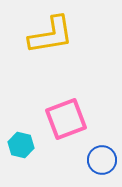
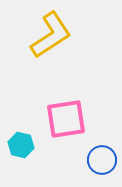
yellow L-shape: rotated 24 degrees counterclockwise
pink square: rotated 12 degrees clockwise
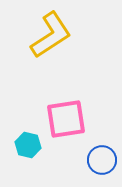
cyan hexagon: moved 7 px right
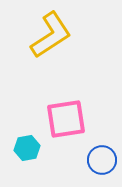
cyan hexagon: moved 1 px left, 3 px down; rotated 25 degrees counterclockwise
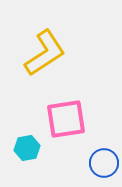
yellow L-shape: moved 6 px left, 18 px down
blue circle: moved 2 px right, 3 px down
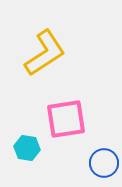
cyan hexagon: rotated 20 degrees clockwise
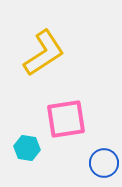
yellow L-shape: moved 1 px left
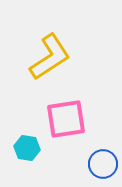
yellow L-shape: moved 6 px right, 4 px down
blue circle: moved 1 px left, 1 px down
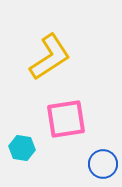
cyan hexagon: moved 5 px left
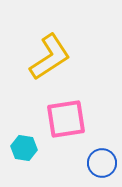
cyan hexagon: moved 2 px right
blue circle: moved 1 px left, 1 px up
